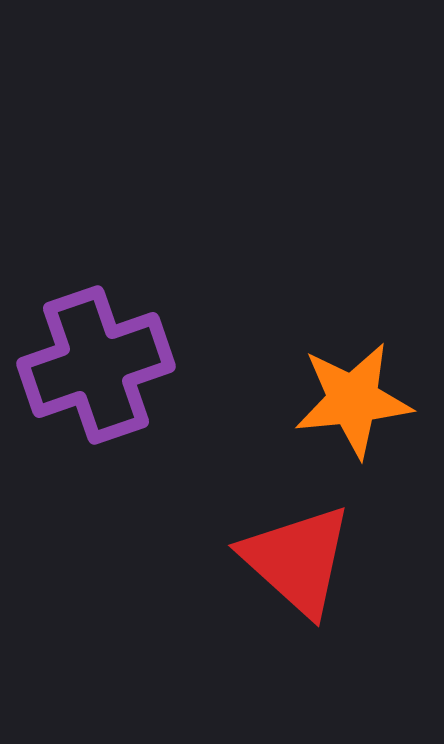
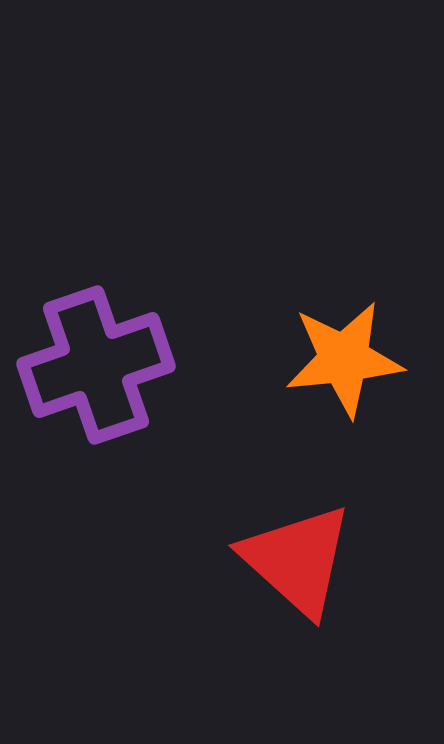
orange star: moved 9 px left, 41 px up
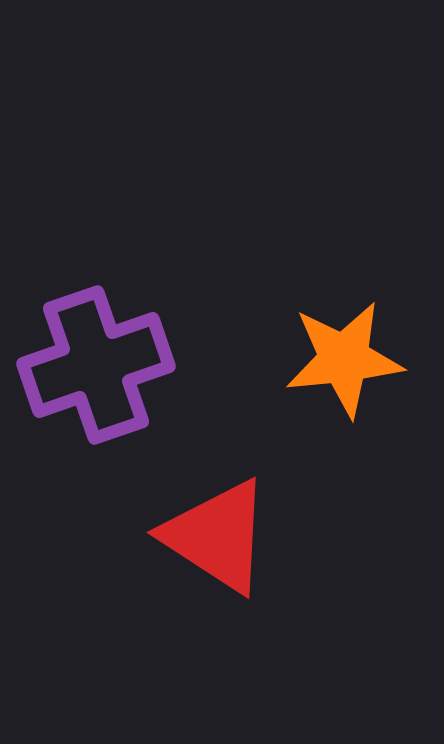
red triangle: moved 80 px left, 24 px up; rotated 9 degrees counterclockwise
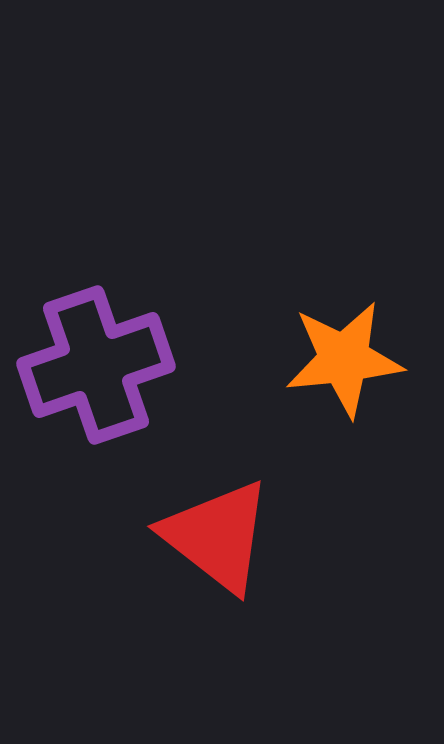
red triangle: rotated 5 degrees clockwise
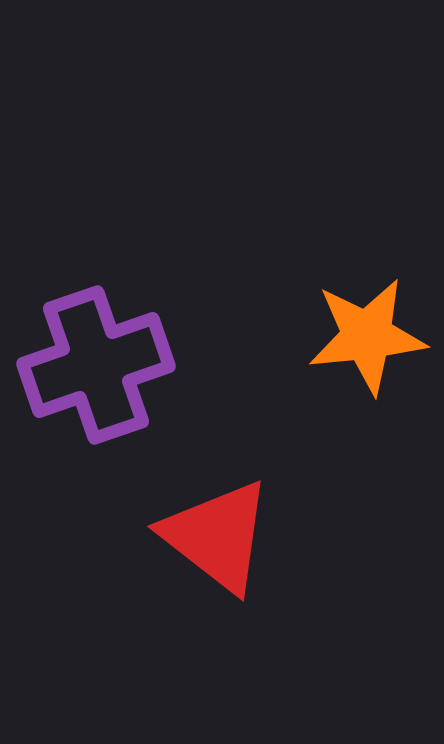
orange star: moved 23 px right, 23 px up
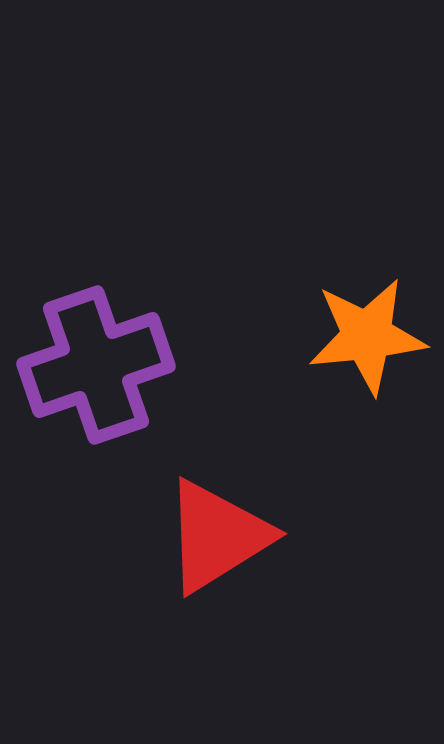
red triangle: rotated 50 degrees clockwise
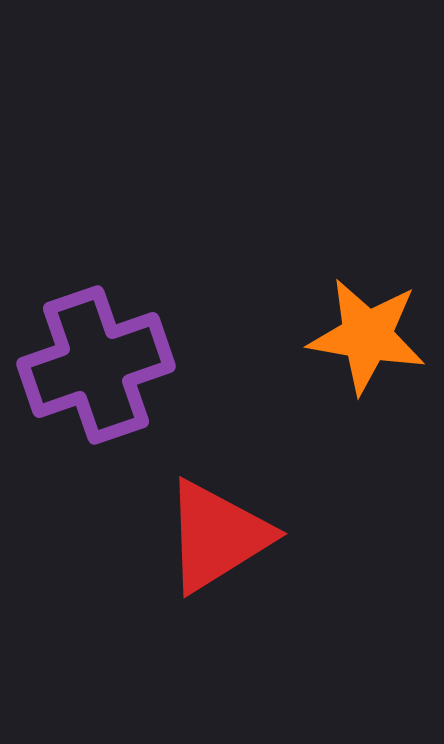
orange star: rotated 16 degrees clockwise
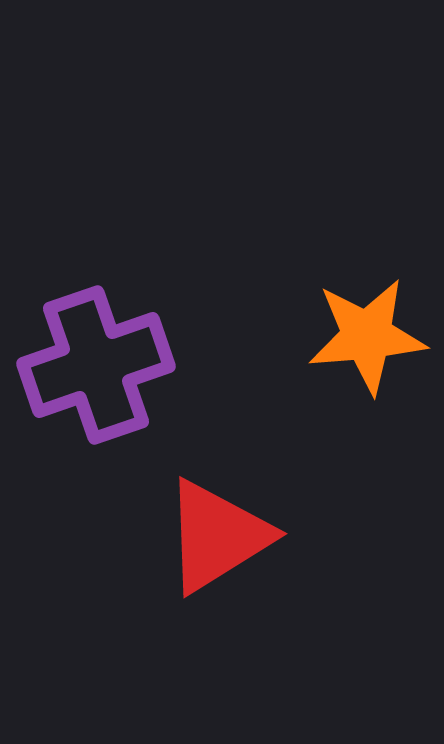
orange star: rotated 15 degrees counterclockwise
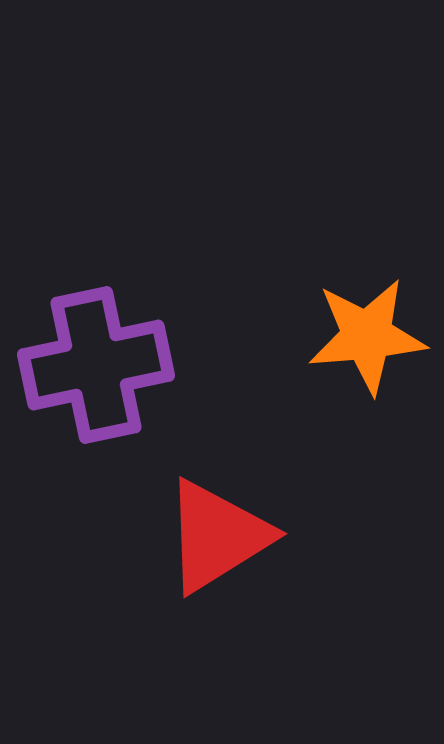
purple cross: rotated 7 degrees clockwise
